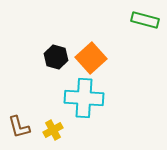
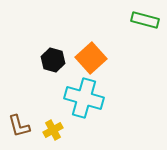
black hexagon: moved 3 px left, 3 px down
cyan cross: rotated 12 degrees clockwise
brown L-shape: moved 1 px up
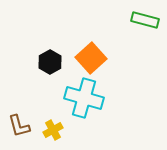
black hexagon: moved 3 px left, 2 px down; rotated 15 degrees clockwise
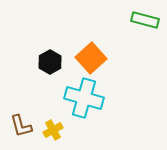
brown L-shape: moved 2 px right
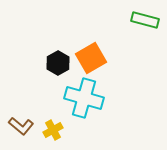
orange square: rotated 12 degrees clockwise
black hexagon: moved 8 px right, 1 px down
brown L-shape: rotated 35 degrees counterclockwise
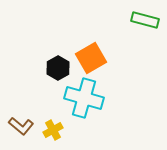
black hexagon: moved 5 px down
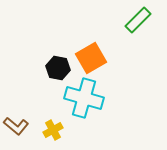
green rectangle: moved 7 px left; rotated 60 degrees counterclockwise
black hexagon: rotated 20 degrees counterclockwise
brown L-shape: moved 5 px left
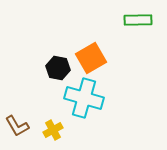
green rectangle: rotated 44 degrees clockwise
brown L-shape: moved 1 px right; rotated 20 degrees clockwise
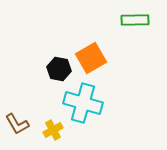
green rectangle: moved 3 px left
black hexagon: moved 1 px right, 1 px down
cyan cross: moved 1 px left, 5 px down
brown L-shape: moved 2 px up
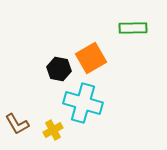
green rectangle: moved 2 px left, 8 px down
